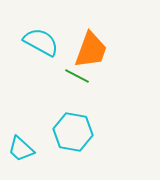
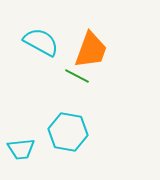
cyan hexagon: moved 5 px left
cyan trapezoid: rotated 48 degrees counterclockwise
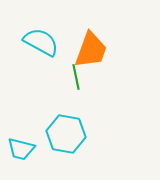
green line: moved 1 px left, 1 px down; rotated 50 degrees clockwise
cyan hexagon: moved 2 px left, 2 px down
cyan trapezoid: rotated 20 degrees clockwise
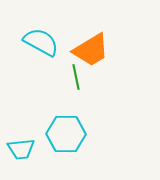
orange trapezoid: rotated 39 degrees clockwise
cyan hexagon: rotated 9 degrees counterclockwise
cyan trapezoid: rotated 20 degrees counterclockwise
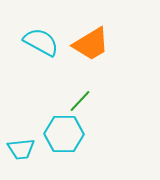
orange trapezoid: moved 6 px up
green line: moved 4 px right, 24 px down; rotated 55 degrees clockwise
cyan hexagon: moved 2 px left
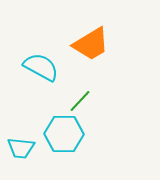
cyan semicircle: moved 25 px down
cyan trapezoid: moved 1 px up; rotated 12 degrees clockwise
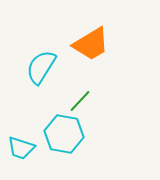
cyan semicircle: rotated 87 degrees counterclockwise
cyan hexagon: rotated 9 degrees clockwise
cyan trapezoid: rotated 12 degrees clockwise
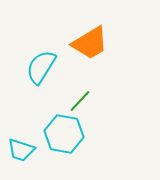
orange trapezoid: moved 1 px left, 1 px up
cyan trapezoid: moved 2 px down
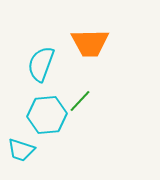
orange trapezoid: rotated 30 degrees clockwise
cyan semicircle: moved 3 px up; rotated 12 degrees counterclockwise
cyan hexagon: moved 17 px left, 19 px up; rotated 15 degrees counterclockwise
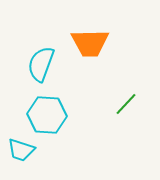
green line: moved 46 px right, 3 px down
cyan hexagon: rotated 9 degrees clockwise
